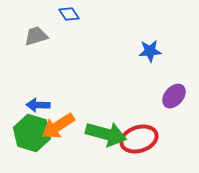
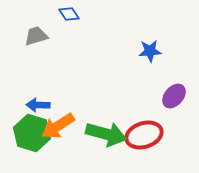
red ellipse: moved 5 px right, 4 px up
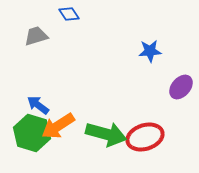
purple ellipse: moved 7 px right, 9 px up
blue arrow: rotated 35 degrees clockwise
red ellipse: moved 1 px right, 2 px down
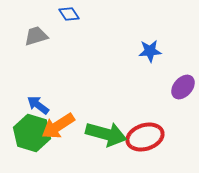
purple ellipse: moved 2 px right
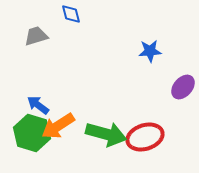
blue diamond: moved 2 px right; rotated 20 degrees clockwise
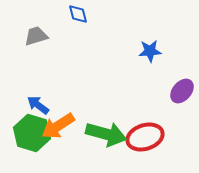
blue diamond: moved 7 px right
purple ellipse: moved 1 px left, 4 px down
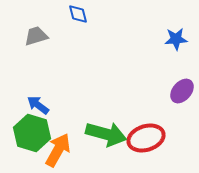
blue star: moved 26 px right, 12 px up
orange arrow: moved 24 px down; rotated 152 degrees clockwise
red ellipse: moved 1 px right, 1 px down
